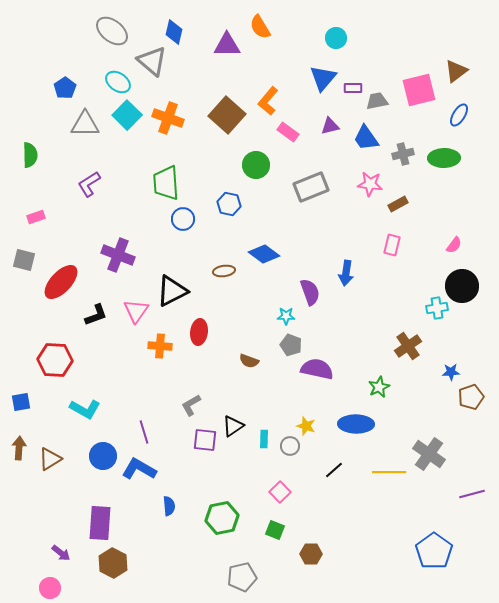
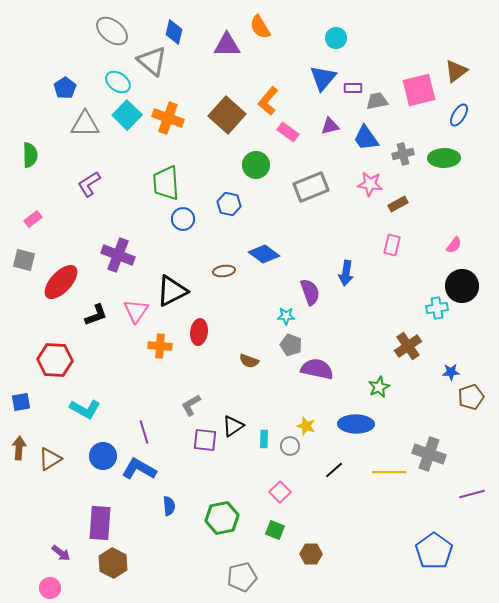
pink rectangle at (36, 217): moved 3 px left, 2 px down; rotated 18 degrees counterclockwise
gray cross at (429, 454): rotated 16 degrees counterclockwise
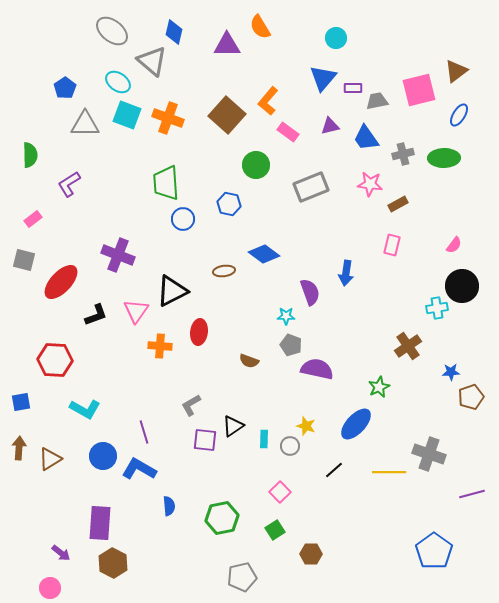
cyan square at (127, 115): rotated 24 degrees counterclockwise
purple L-shape at (89, 184): moved 20 px left
blue ellipse at (356, 424): rotated 48 degrees counterclockwise
green square at (275, 530): rotated 36 degrees clockwise
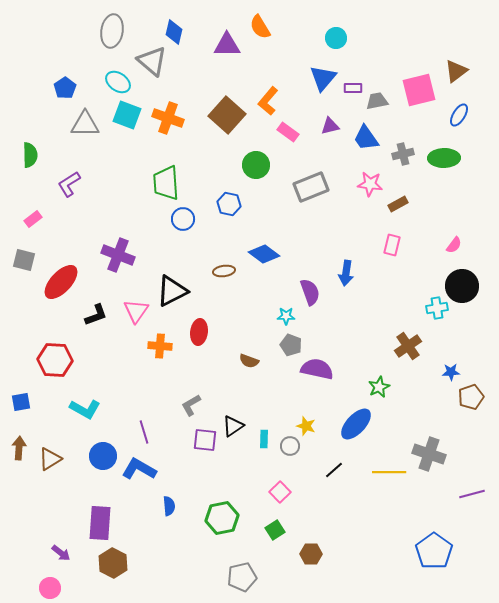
gray ellipse at (112, 31): rotated 60 degrees clockwise
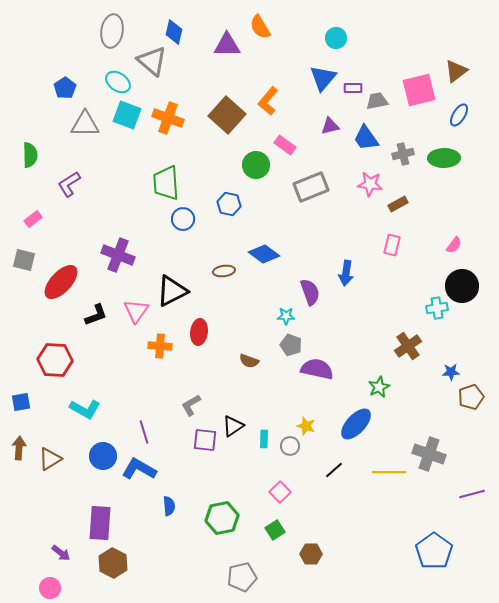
pink rectangle at (288, 132): moved 3 px left, 13 px down
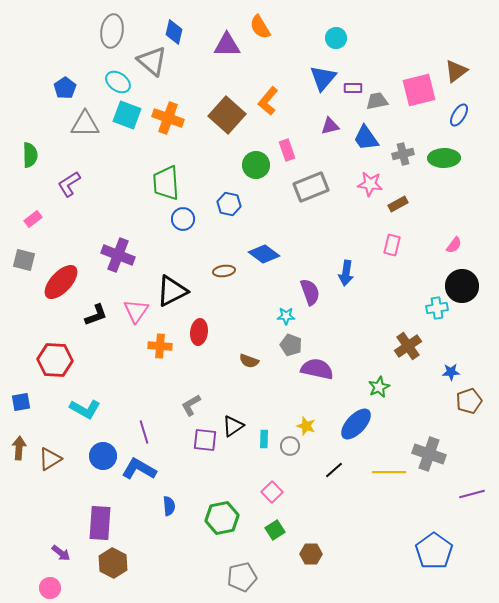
pink rectangle at (285, 145): moved 2 px right, 5 px down; rotated 35 degrees clockwise
brown pentagon at (471, 397): moved 2 px left, 4 px down
pink square at (280, 492): moved 8 px left
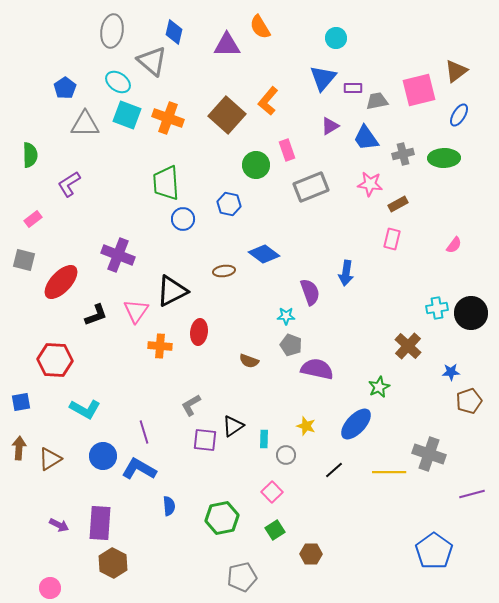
purple triangle at (330, 126): rotated 18 degrees counterclockwise
pink rectangle at (392, 245): moved 6 px up
black circle at (462, 286): moved 9 px right, 27 px down
brown cross at (408, 346): rotated 12 degrees counterclockwise
gray circle at (290, 446): moved 4 px left, 9 px down
purple arrow at (61, 553): moved 2 px left, 28 px up; rotated 12 degrees counterclockwise
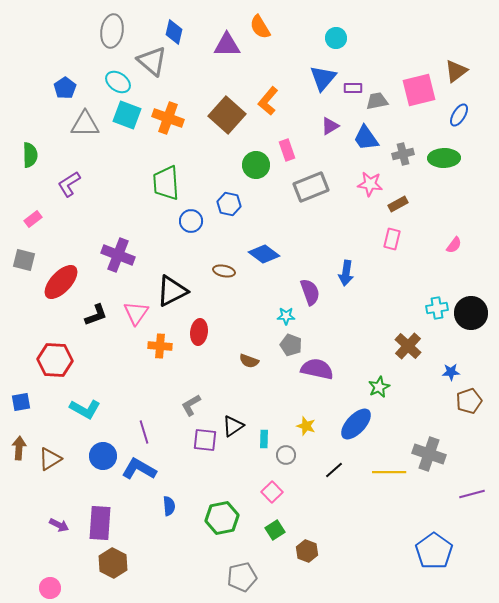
blue circle at (183, 219): moved 8 px right, 2 px down
brown ellipse at (224, 271): rotated 20 degrees clockwise
pink triangle at (136, 311): moved 2 px down
brown hexagon at (311, 554): moved 4 px left, 3 px up; rotated 20 degrees clockwise
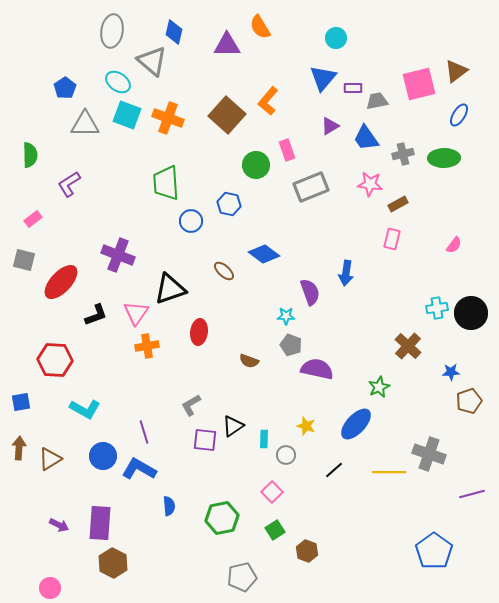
pink square at (419, 90): moved 6 px up
brown ellipse at (224, 271): rotated 30 degrees clockwise
black triangle at (172, 291): moved 2 px left, 2 px up; rotated 8 degrees clockwise
orange cross at (160, 346): moved 13 px left; rotated 15 degrees counterclockwise
